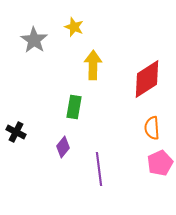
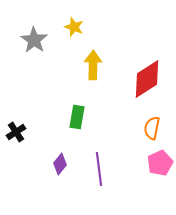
green rectangle: moved 3 px right, 10 px down
orange semicircle: rotated 15 degrees clockwise
black cross: rotated 30 degrees clockwise
purple diamond: moved 3 px left, 17 px down
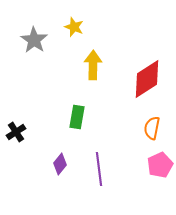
pink pentagon: moved 2 px down
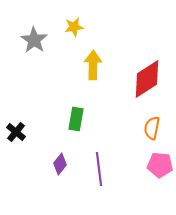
yellow star: rotated 30 degrees counterclockwise
green rectangle: moved 1 px left, 2 px down
black cross: rotated 18 degrees counterclockwise
pink pentagon: rotated 30 degrees clockwise
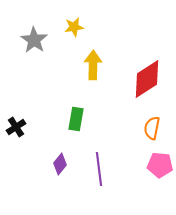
black cross: moved 5 px up; rotated 18 degrees clockwise
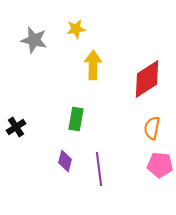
yellow star: moved 2 px right, 2 px down
gray star: rotated 20 degrees counterclockwise
purple diamond: moved 5 px right, 3 px up; rotated 25 degrees counterclockwise
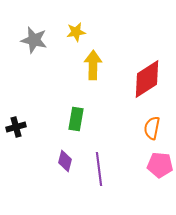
yellow star: moved 3 px down
black cross: rotated 18 degrees clockwise
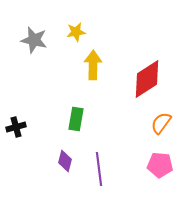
orange semicircle: moved 9 px right, 5 px up; rotated 25 degrees clockwise
